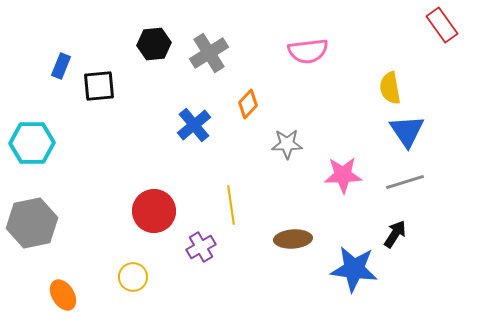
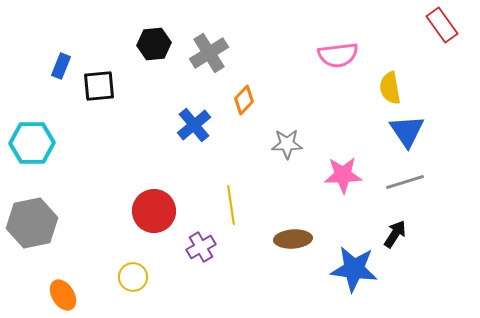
pink semicircle: moved 30 px right, 4 px down
orange diamond: moved 4 px left, 4 px up
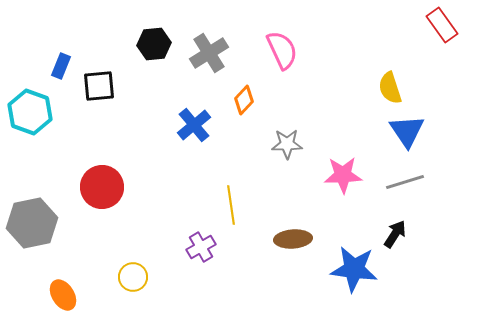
pink semicircle: moved 56 px left, 5 px up; rotated 108 degrees counterclockwise
yellow semicircle: rotated 8 degrees counterclockwise
cyan hexagon: moved 2 px left, 31 px up; rotated 21 degrees clockwise
red circle: moved 52 px left, 24 px up
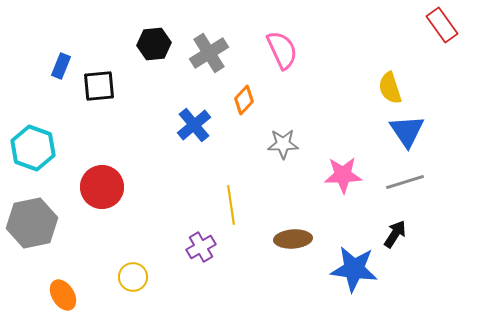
cyan hexagon: moved 3 px right, 36 px down
gray star: moved 4 px left
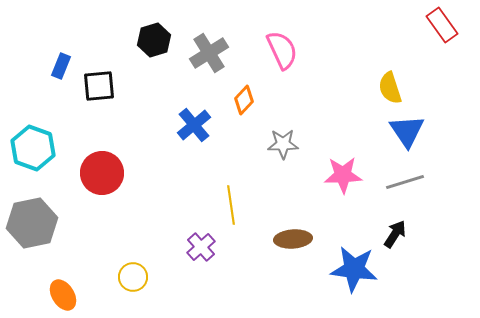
black hexagon: moved 4 px up; rotated 12 degrees counterclockwise
red circle: moved 14 px up
purple cross: rotated 12 degrees counterclockwise
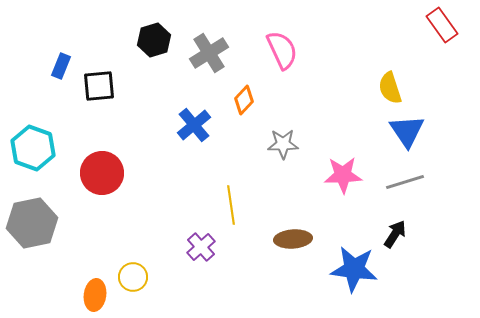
orange ellipse: moved 32 px right; rotated 40 degrees clockwise
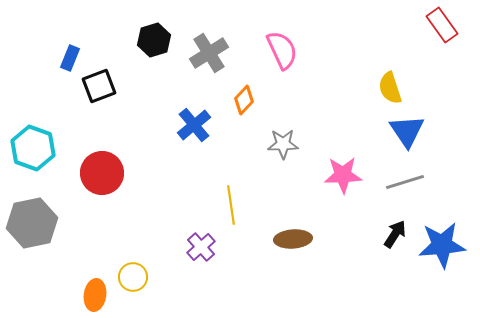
blue rectangle: moved 9 px right, 8 px up
black square: rotated 16 degrees counterclockwise
blue star: moved 88 px right, 24 px up; rotated 12 degrees counterclockwise
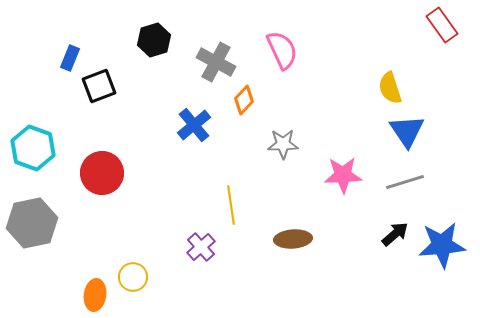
gray cross: moved 7 px right, 9 px down; rotated 30 degrees counterclockwise
black arrow: rotated 16 degrees clockwise
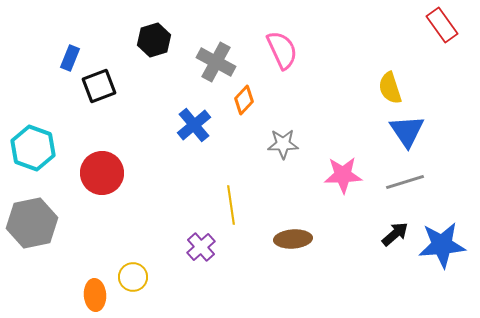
orange ellipse: rotated 12 degrees counterclockwise
